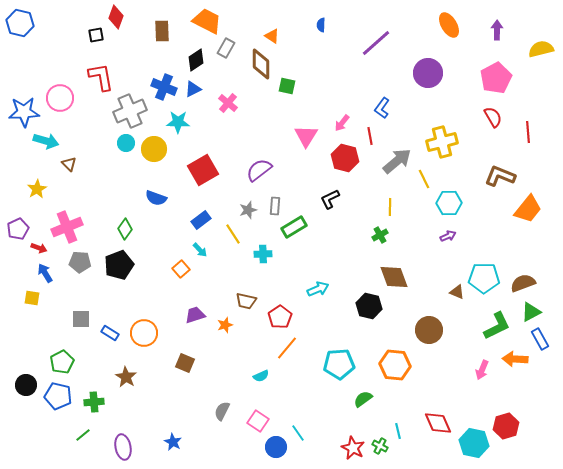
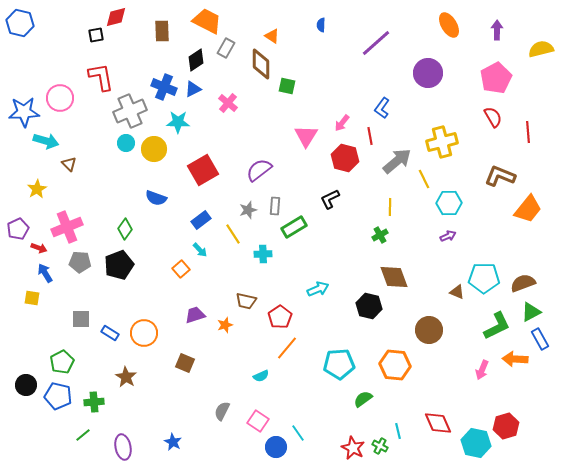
red diamond at (116, 17): rotated 55 degrees clockwise
cyan hexagon at (474, 443): moved 2 px right
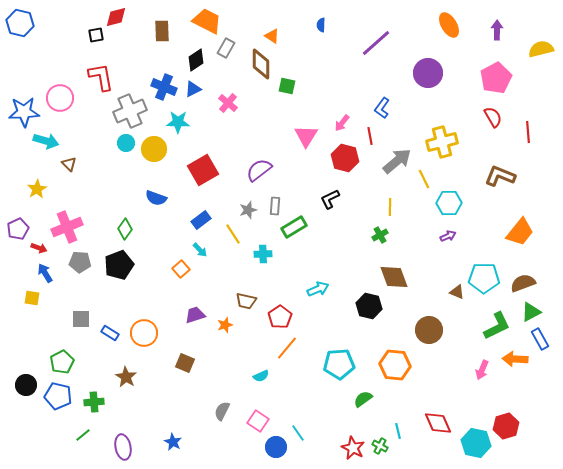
orange trapezoid at (528, 209): moved 8 px left, 23 px down
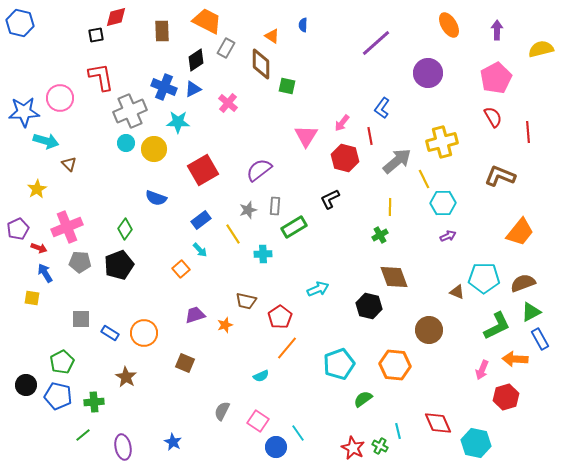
blue semicircle at (321, 25): moved 18 px left
cyan hexagon at (449, 203): moved 6 px left
cyan pentagon at (339, 364): rotated 16 degrees counterclockwise
red hexagon at (506, 426): moved 29 px up
